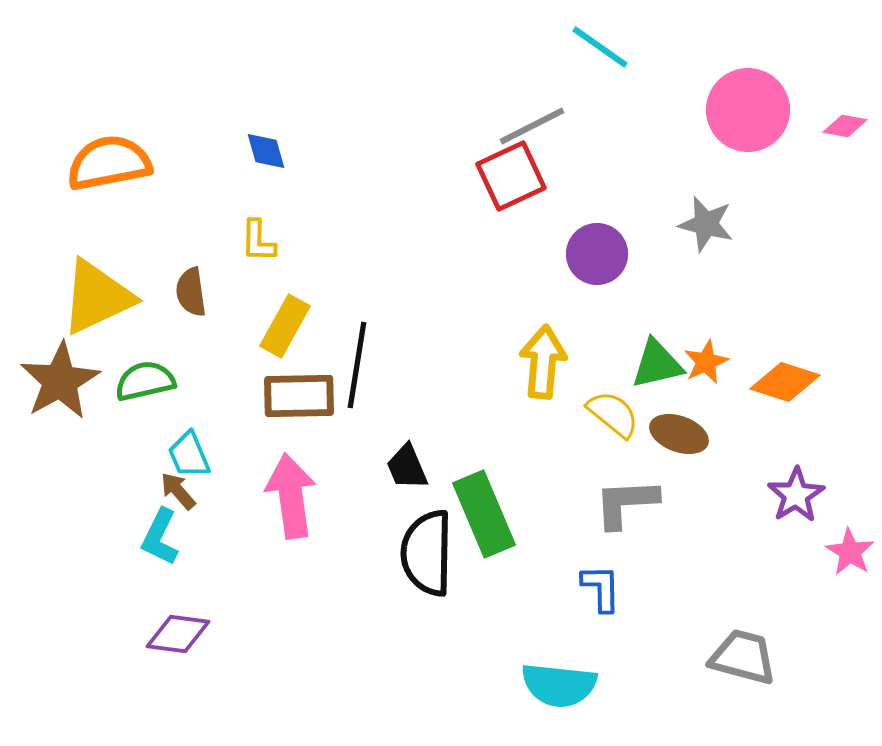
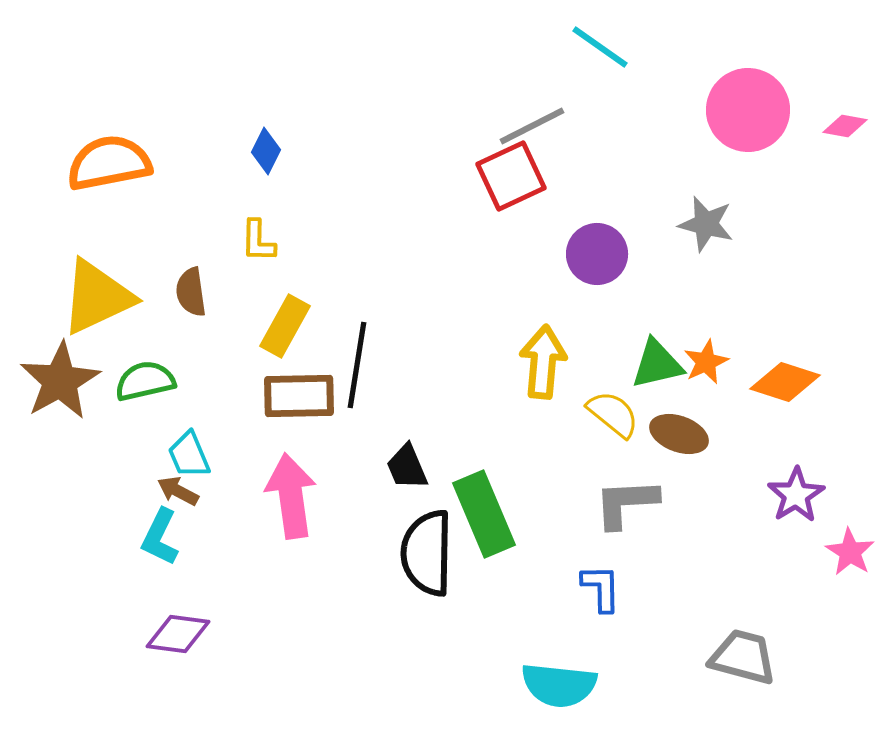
blue diamond: rotated 42 degrees clockwise
brown arrow: rotated 21 degrees counterclockwise
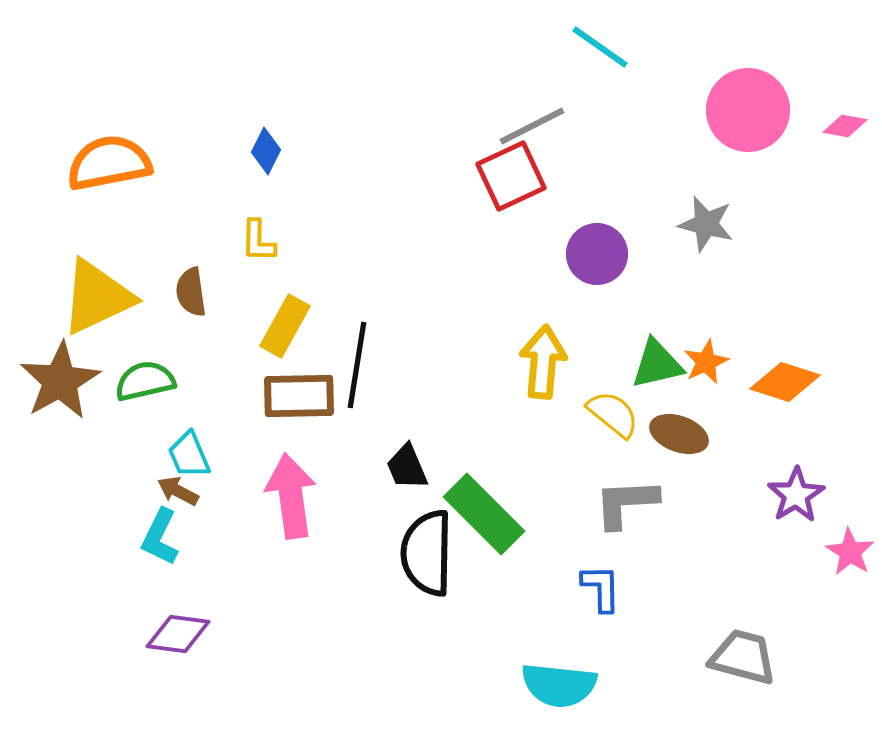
green rectangle: rotated 22 degrees counterclockwise
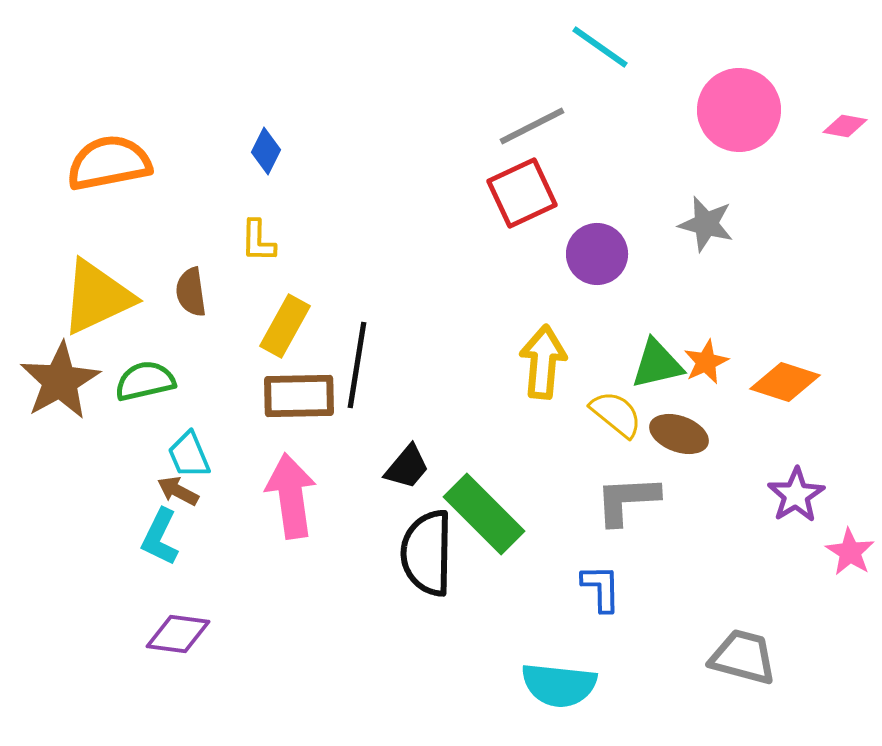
pink circle: moved 9 px left
red square: moved 11 px right, 17 px down
yellow semicircle: moved 3 px right
black trapezoid: rotated 117 degrees counterclockwise
gray L-shape: moved 1 px right, 3 px up
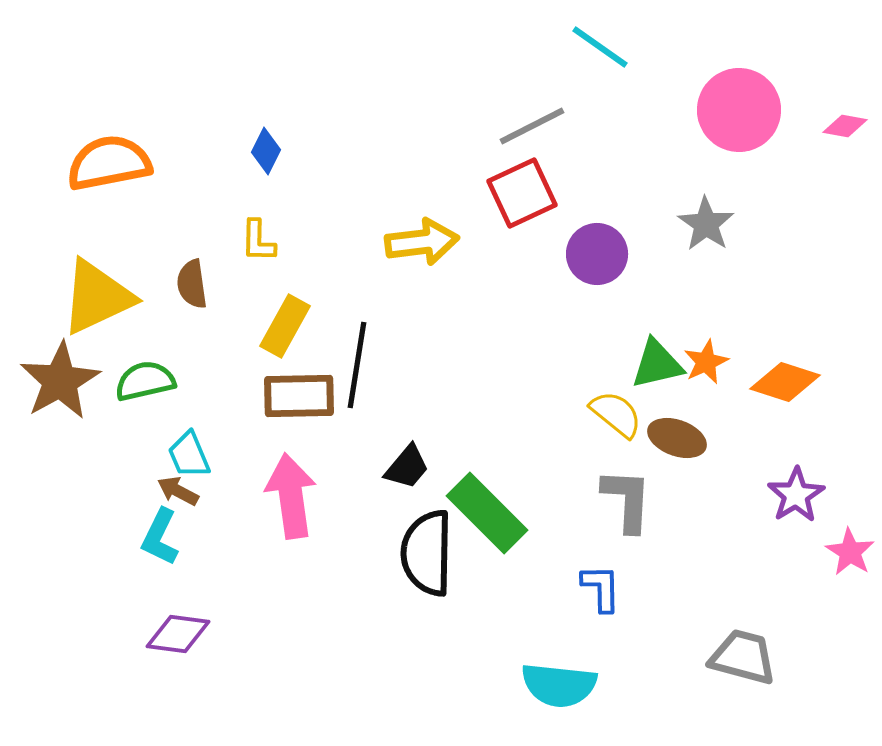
gray star: rotated 20 degrees clockwise
brown semicircle: moved 1 px right, 8 px up
yellow arrow: moved 121 px left, 120 px up; rotated 78 degrees clockwise
brown ellipse: moved 2 px left, 4 px down
gray L-shape: rotated 96 degrees clockwise
green rectangle: moved 3 px right, 1 px up
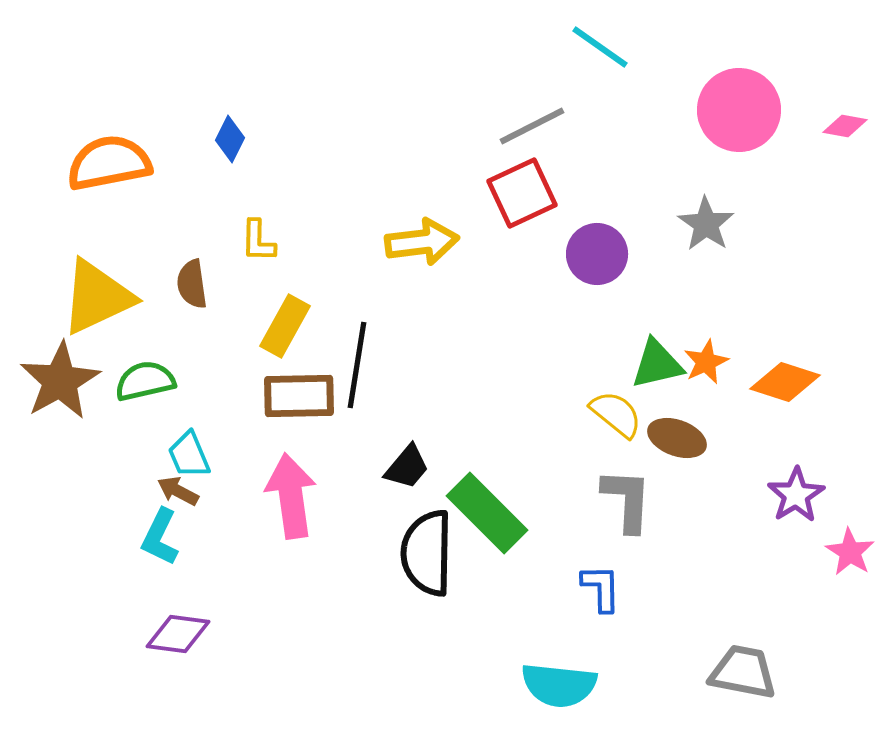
blue diamond: moved 36 px left, 12 px up
gray trapezoid: moved 15 px down; rotated 4 degrees counterclockwise
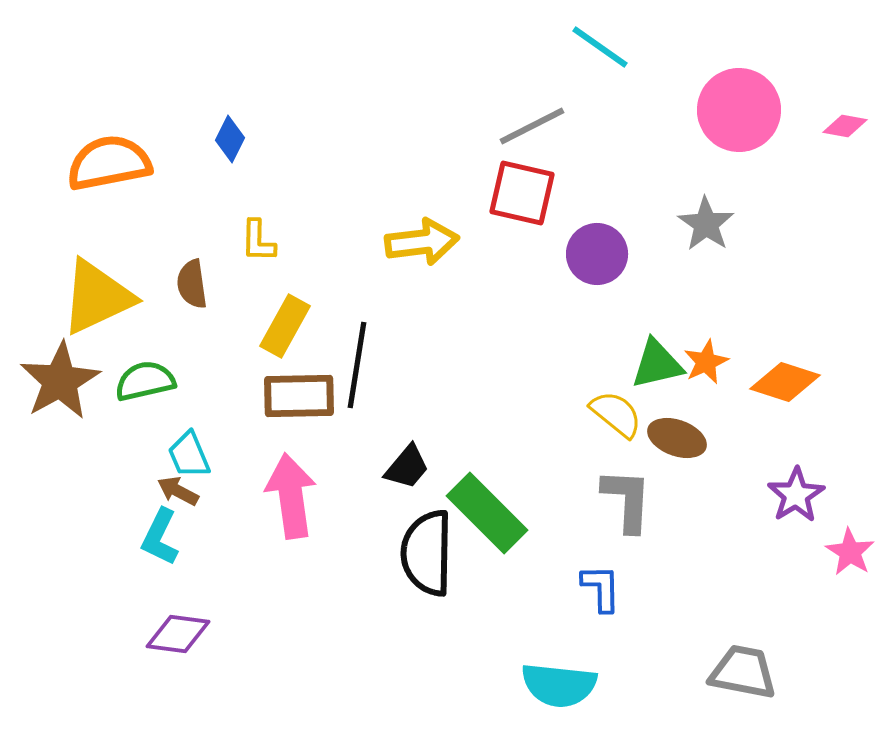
red square: rotated 38 degrees clockwise
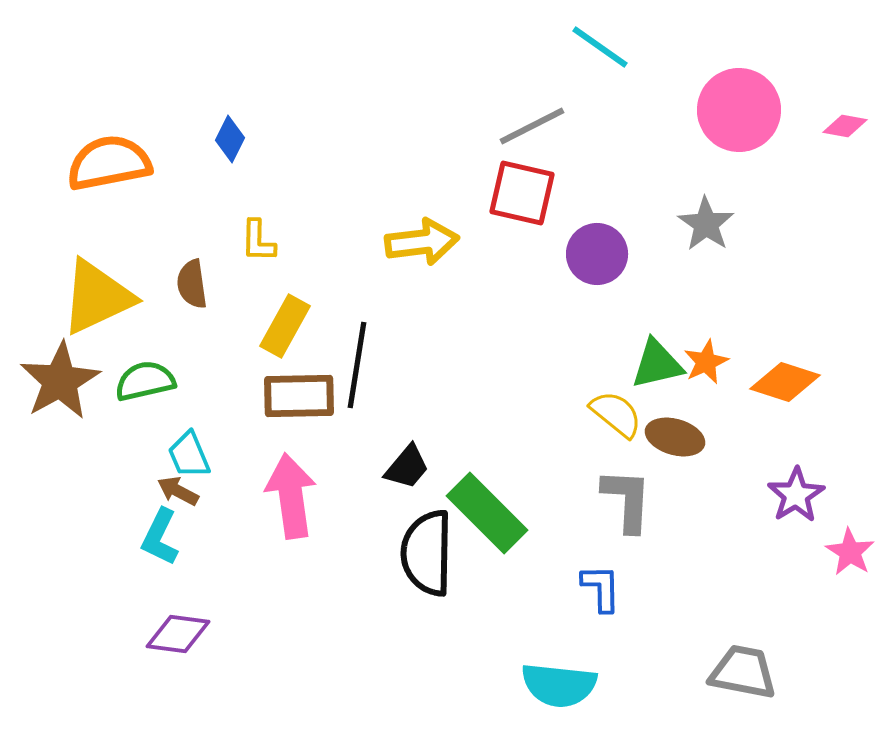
brown ellipse: moved 2 px left, 1 px up; rotated 4 degrees counterclockwise
